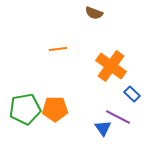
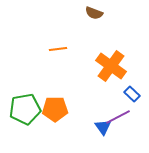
purple line: rotated 55 degrees counterclockwise
blue triangle: moved 1 px up
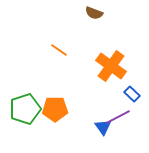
orange line: moved 1 px right, 1 px down; rotated 42 degrees clockwise
green pentagon: rotated 8 degrees counterclockwise
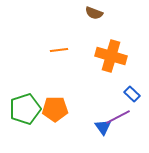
orange line: rotated 42 degrees counterclockwise
orange cross: moved 10 px up; rotated 20 degrees counterclockwise
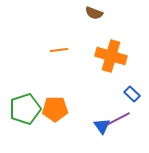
purple line: moved 2 px down
blue triangle: moved 1 px left, 1 px up
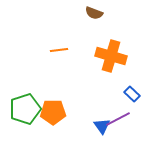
orange pentagon: moved 2 px left, 3 px down
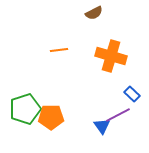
brown semicircle: rotated 48 degrees counterclockwise
orange pentagon: moved 2 px left, 5 px down
purple line: moved 4 px up
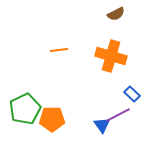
brown semicircle: moved 22 px right, 1 px down
green pentagon: rotated 8 degrees counterclockwise
orange pentagon: moved 1 px right, 2 px down
blue triangle: moved 1 px up
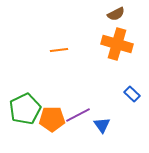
orange cross: moved 6 px right, 12 px up
purple line: moved 40 px left
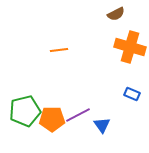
orange cross: moved 13 px right, 3 px down
blue rectangle: rotated 21 degrees counterclockwise
green pentagon: moved 2 px down; rotated 12 degrees clockwise
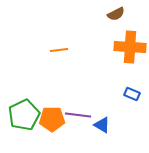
orange cross: rotated 12 degrees counterclockwise
green pentagon: moved 1 px left, 4 px down; rotated 12 degrees counterclockwise
purple line: rotated 35 degrees clockwise
blue triangle: rotated 24 degrees counterclockwise
